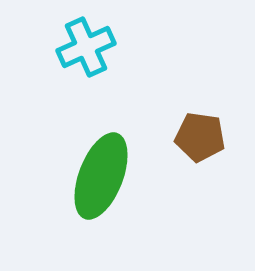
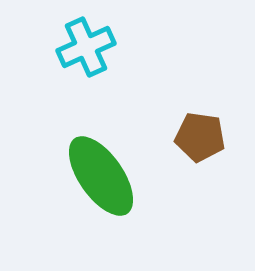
green ellipse: rotated 56 degrees counterclockwise
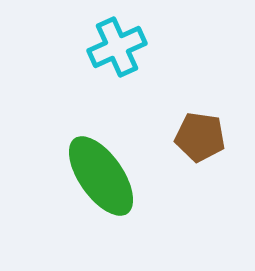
cyan cross: moved 31 px right
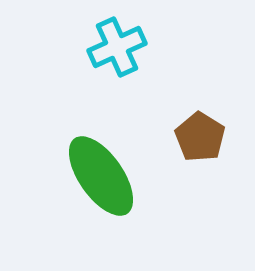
brown pentagon: rotated 24 degrees clockwise
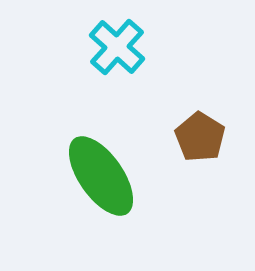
cyan cross: rotated 24 degrees counterclockwise
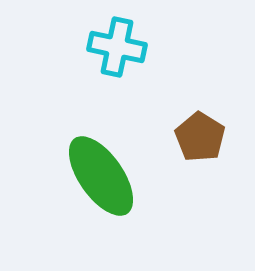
cyan cross: rotated 30 degrees counterclockwise
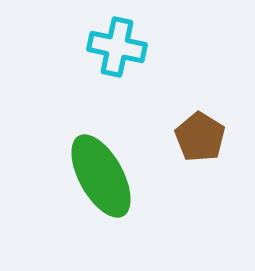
green ellipse: rotated 6 degrees clockwise
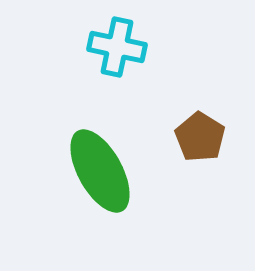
green ellipse: moved 1 px left, 5 px up
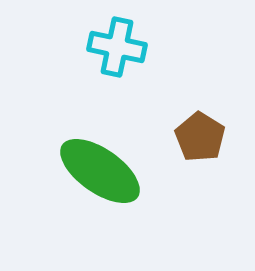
green ellipse: rotated 26 degrees counterclockwise
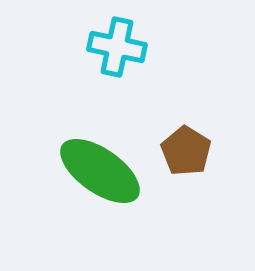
brown pentagon: moved 14 px left, 14 px down
